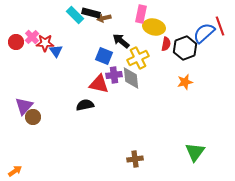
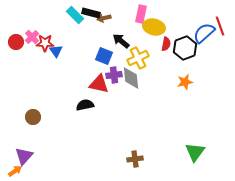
purple triangle: moved 50 px down
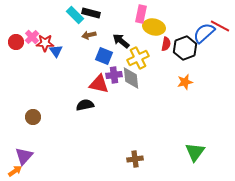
brown arrow: moved 15 px left, 17 px down
red line: rotated 42 degrees counterclockwise
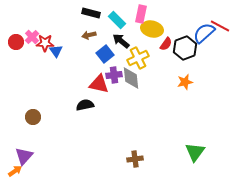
cyan rectangle: moved 42 px right, 5 px down
yellow ellipse: moved 2 px left, 2 px down
red semicircle: rotated 24 degrees clockwise
blue square: moved 1 px right, 2 px up; rotated 30 degrees clockwise
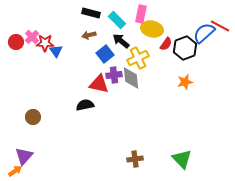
green triangle: moved 13 px left, 7 px down; rotated 20 degrees counterclockwise
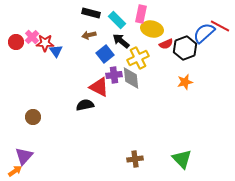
red semicircle: rotated 32 degrees clockwise
red triangle: moved 3 px down; rotated 15 degrees clockwise
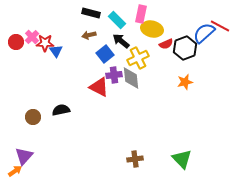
black semicircle: moved 24 px left, 5 px down
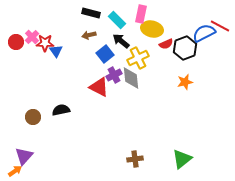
blue semicircle: rotated 15 degrees clockwise
purple cross: rotated 21 degrees counterclockwise
green triangle: rotated 35 degrees clockwise
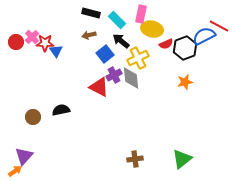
red line: moved 1 px left
blue semicircle: moved 3 px down
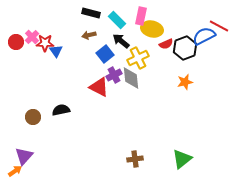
pink rectangle: moved 2 px down
